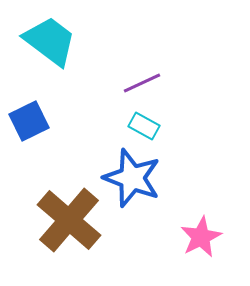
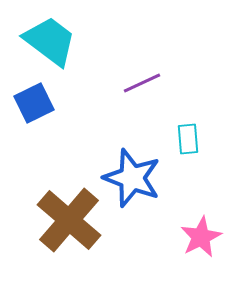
blue square: moved 5 px right, 18 px up
cyan rectangle: moved 44 px right, 13 px down; rotated 56 degrees clockwise
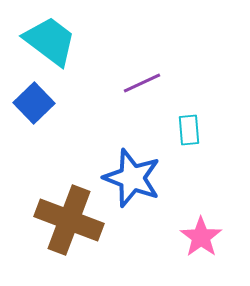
blue square: rotated 18 degrees counterclockwise
cyan rectangle: moved 1 px right, 9 px up
brown cross: rotated 20 degrees counterclockwise
pink star: rotated 9 degrees counterclockwise
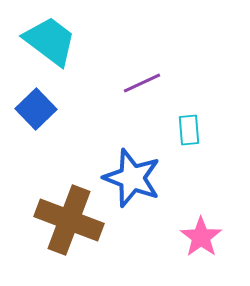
blue square: moved 2 px right, 6 px down
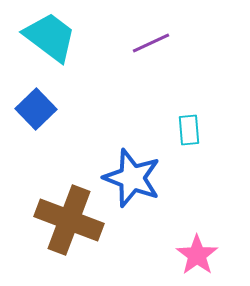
cyan trapezoid: moved 4 px up
purple line: moved 9 px right, 40 px up
pink star: moved 4 px left, 18 px down
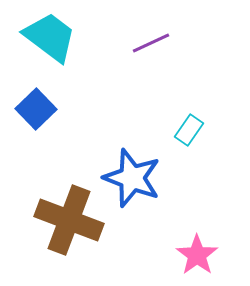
cyan rectangle: rotated 40 degrees clockwise
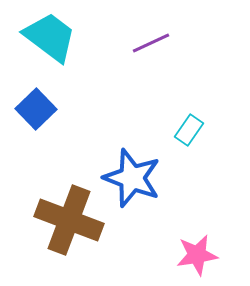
pink star: rotated 27 degrees clockwise
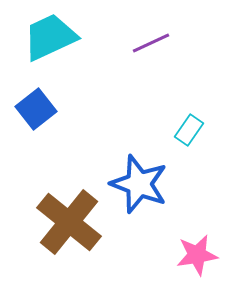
cyan trapezoid: rotated 62 degrees counterclockwise
blue square: rotated 6 degrees clockwise
blue star: moved 7 px right, 6 px down
brown cross: moved 2 px down; rotated 18 degrees clockwise
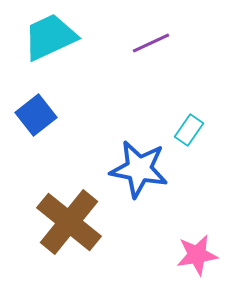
blue square: moved 6 px down
blue star: moved 15 px up; rotated 10 degrees counterclockwise
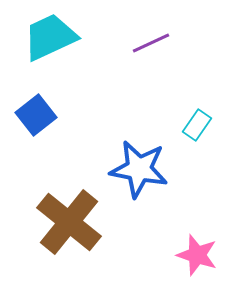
cyan rectangle: moved 8 px right, 5 px up
pink star: rotated 27 degrees clockwise
